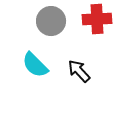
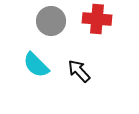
red cross: rotated 8 degrees clockwise
cyan semicircle: moved 1 px right
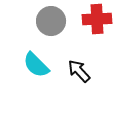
red cross: rotated 8 degrees counterclockwise
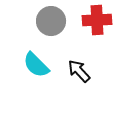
red cross: moved 1 px down
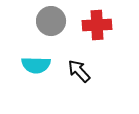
red cross: moved 5 px down
cyan semicircle: rotated 44 degrees counterclockwise
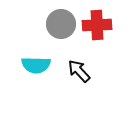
gray circle: moved 10 px right, 3 px down
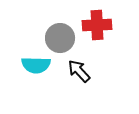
gray circle: moved 1 px left, 14 px down
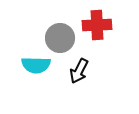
black arrow: rotated 110 degrees counterclockwise
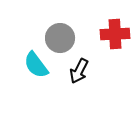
red cross: moved 18 px right, 9 px down
cyan semicircle: rotated 52 degrees clockwise
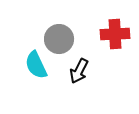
gray circle: moved 1 px left, 1 px down
cyan semicircle: rotated 12 degrees clockwise
